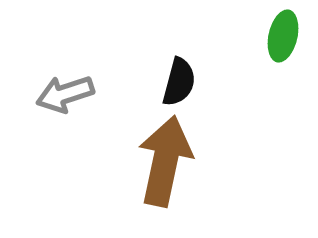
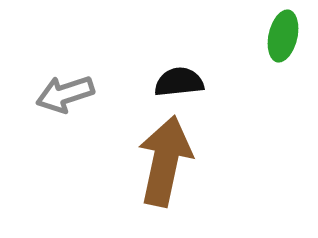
black semicircle: rotated 111 degrees counterclockwise
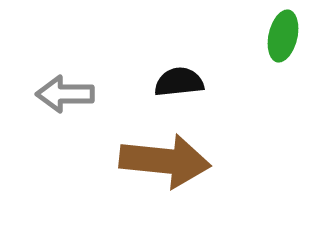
gray arrow: rotated 18 degrees clockwise
brown arrow: rotated 84 degrees clockwise
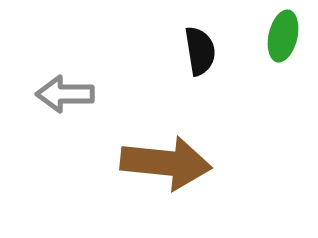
black semicircle: moved 21 px right, 31 px up; rotated 87 degrees clockwise
brown arrow: moved 1 px right, 2 px down
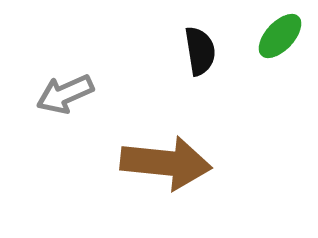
green ellipse: moved 3 px left; rotated 30 degrees clockwise
gray arrow: rotated 24 degrees counterclockwise
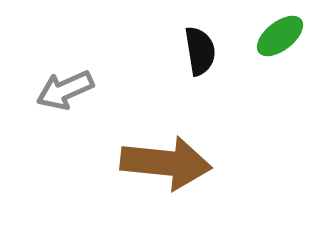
green ellipse: rotated 9 degrees clockwise
gray arrow: moved 4 px up
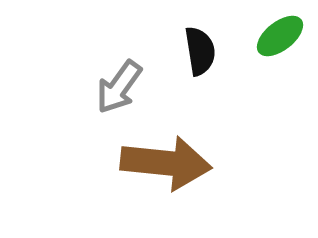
gray arrow: moved 54 px right, 3 px up; rotated 30 degrees counterclockwise
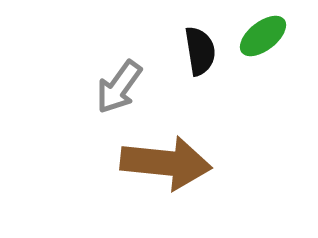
green ellipse: moved 17 px left
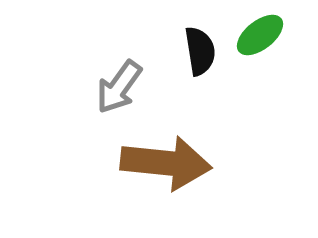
green ellipse: moved 3 px left, 1 px up
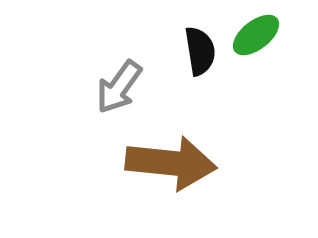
green ellipse: moved 4 px left
brown arrow: moved 5 px right
